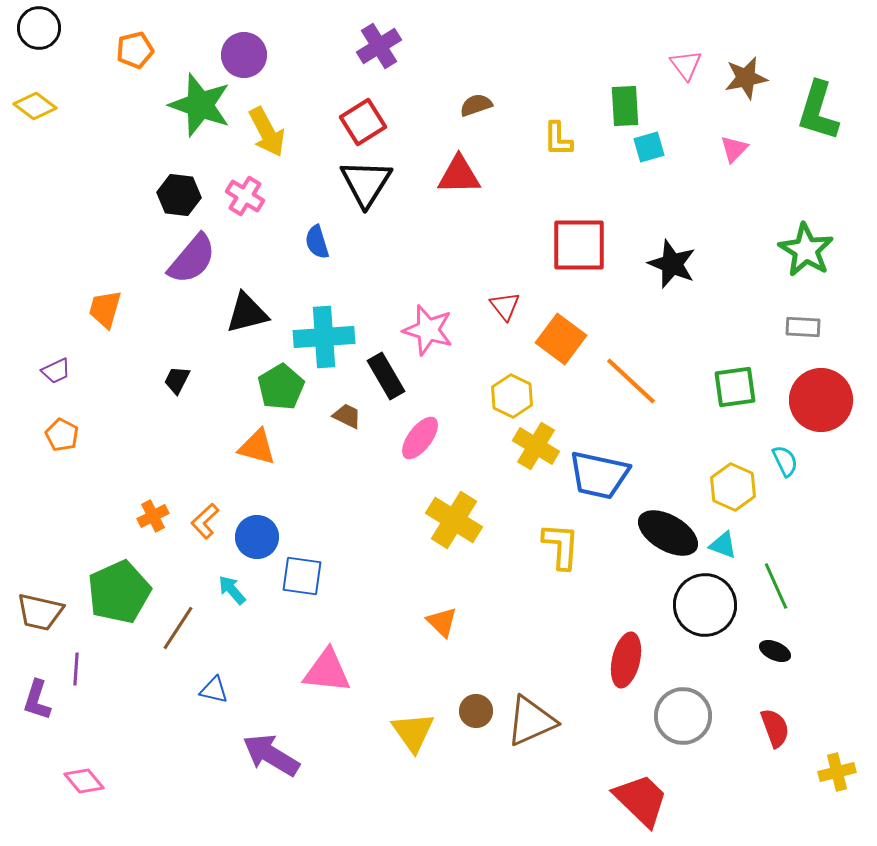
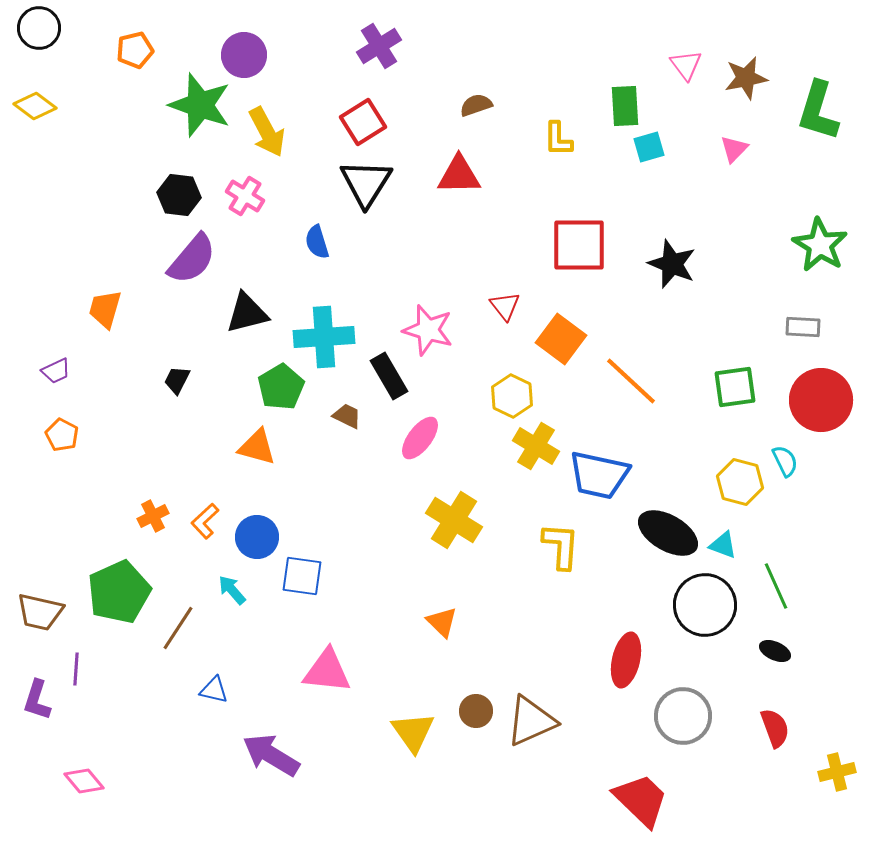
green star at (806, 250): moved 14 px right, 5 px up
black rectangle at (386, 376): moved 3 px right
yellow hexagon at (733, 487): moved 7 px right, 5 px up; rotated 9 degrees counterclockwise
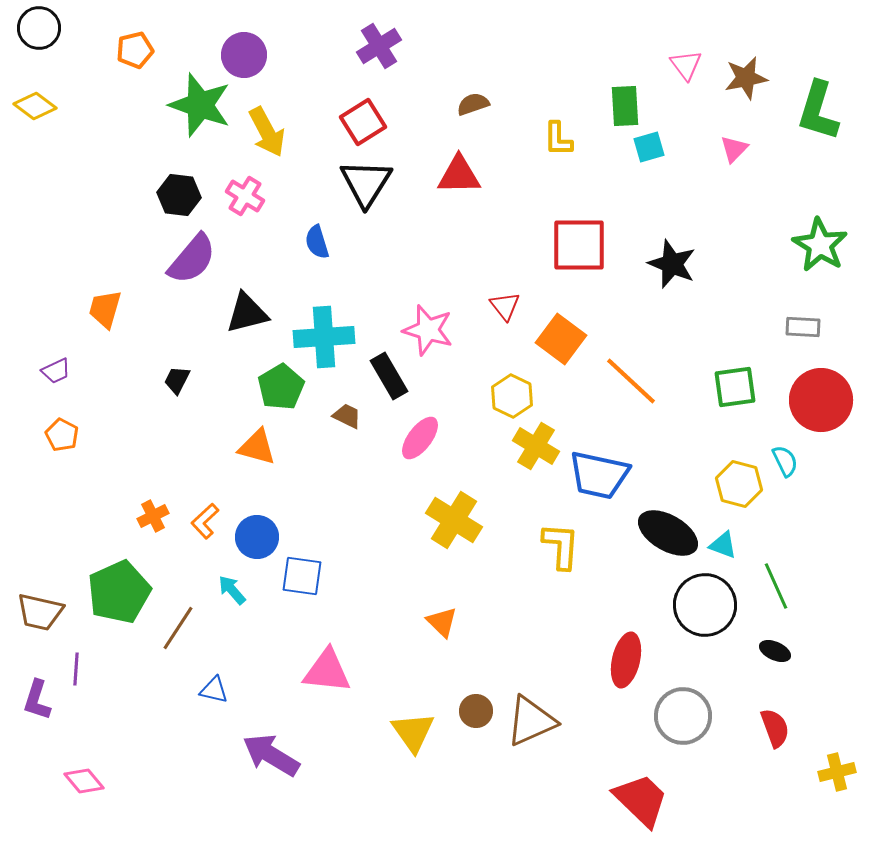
brown semicircle at (476, 105): moved 3 px left, 1 px up
yellow hexagon at (740, 482): moved 1 px left, 2 px down
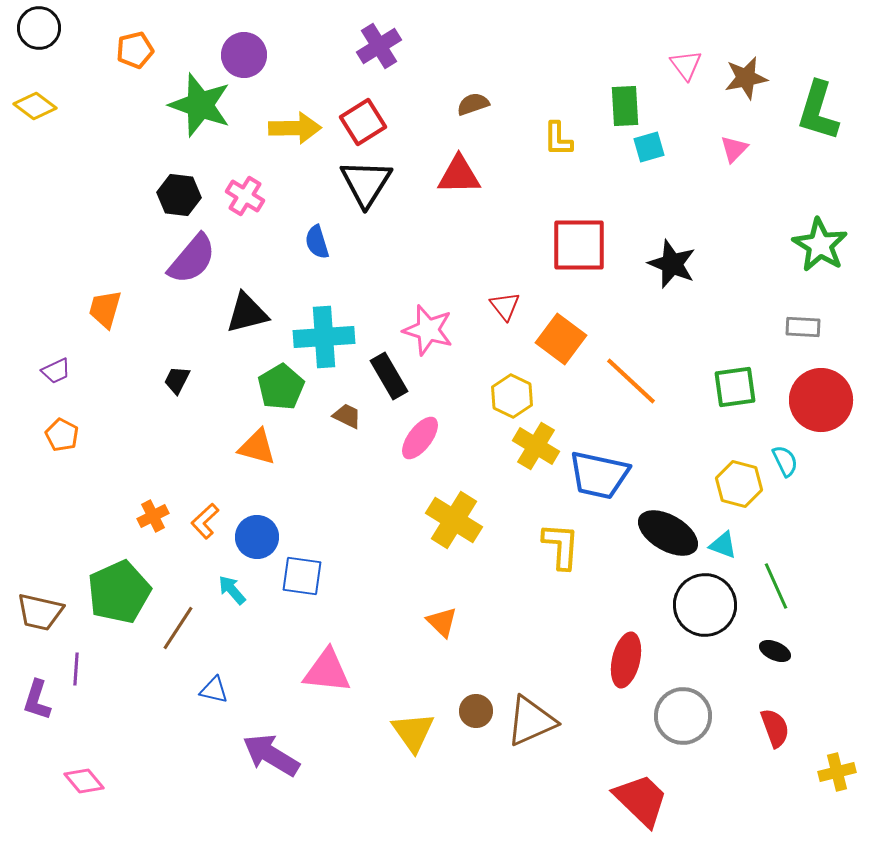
yellow arrow at (267, 132): moved 28 px right, 4 px up; rotated 63 degrees counterclockwise
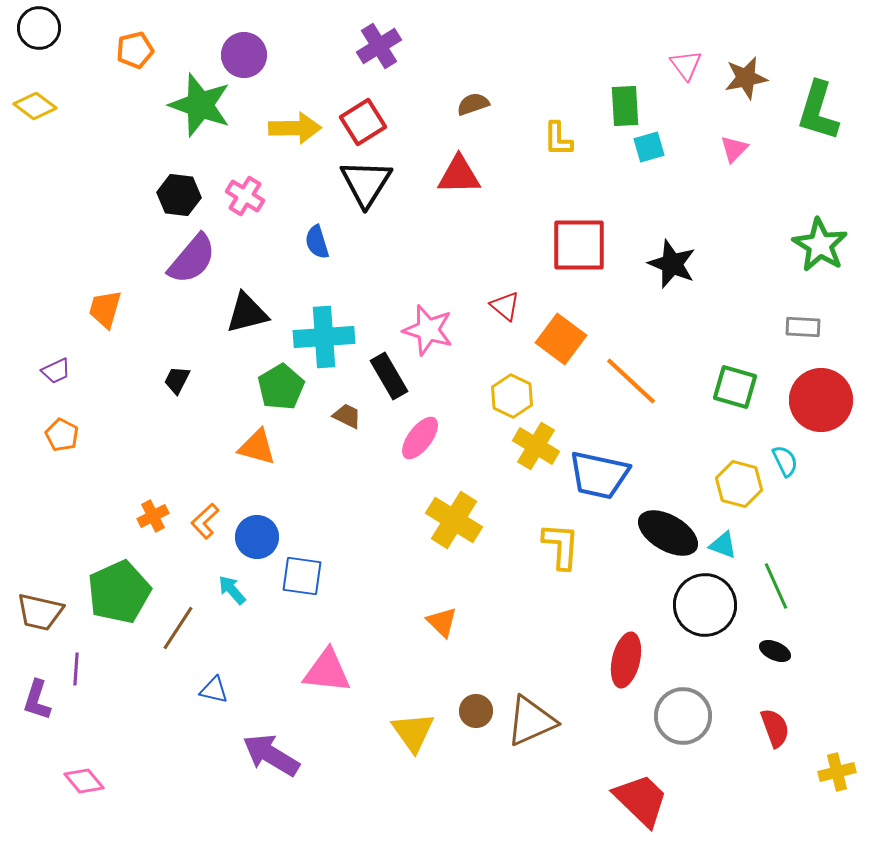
red triangle at (505, 306): rotated 12 degrees counterclockwise
green square at (735, 387): rotated 24 degrees clockwise
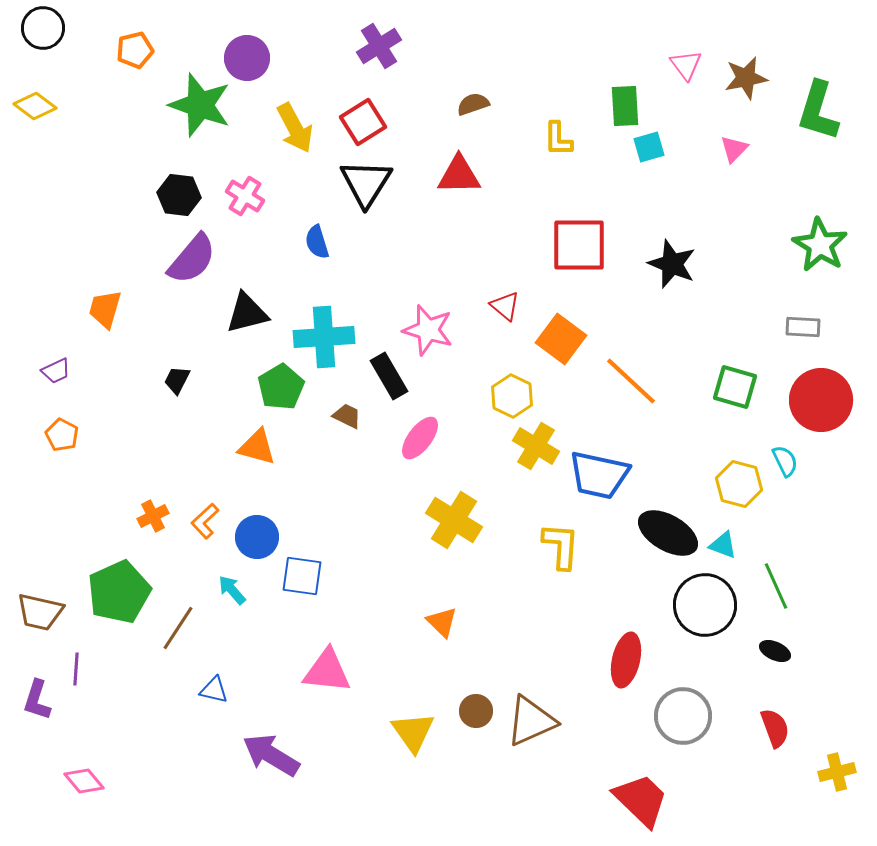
black circle at (39, 28): moved 4 px right
purple circle at (244, 55): moved 3 px right, 3 px down
yellow arrow at (295, 128): rotated 63 degrees clockwise
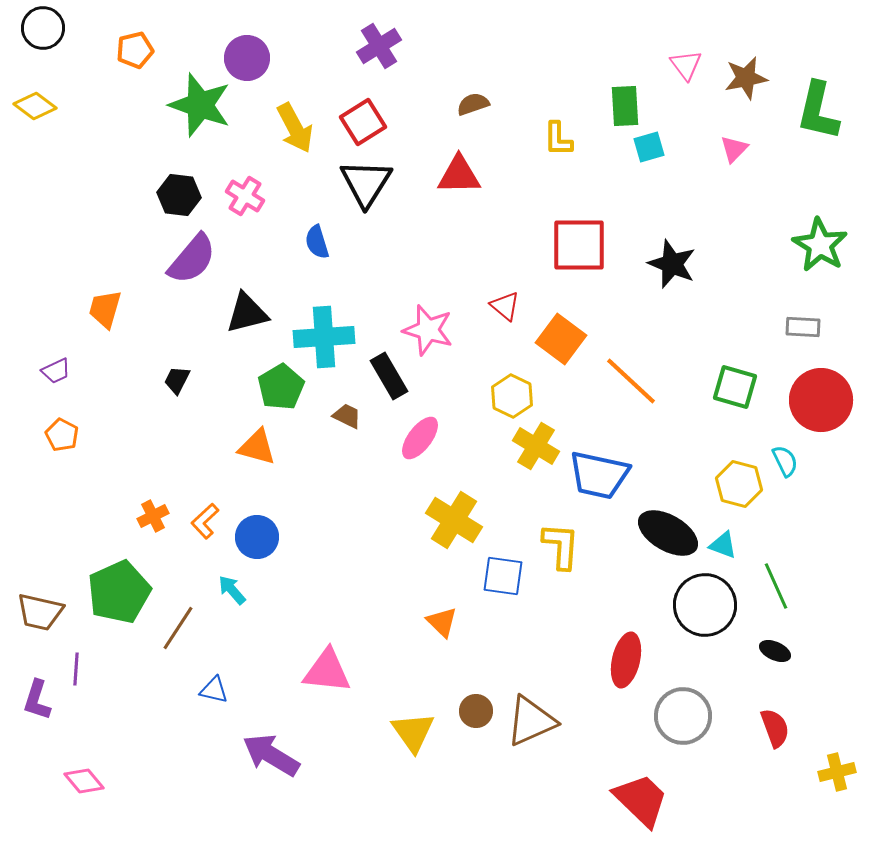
green L-shape at (818, 111): rotated 4 degrees counterclockwise
blue square at (302, 576): moved 201 px right
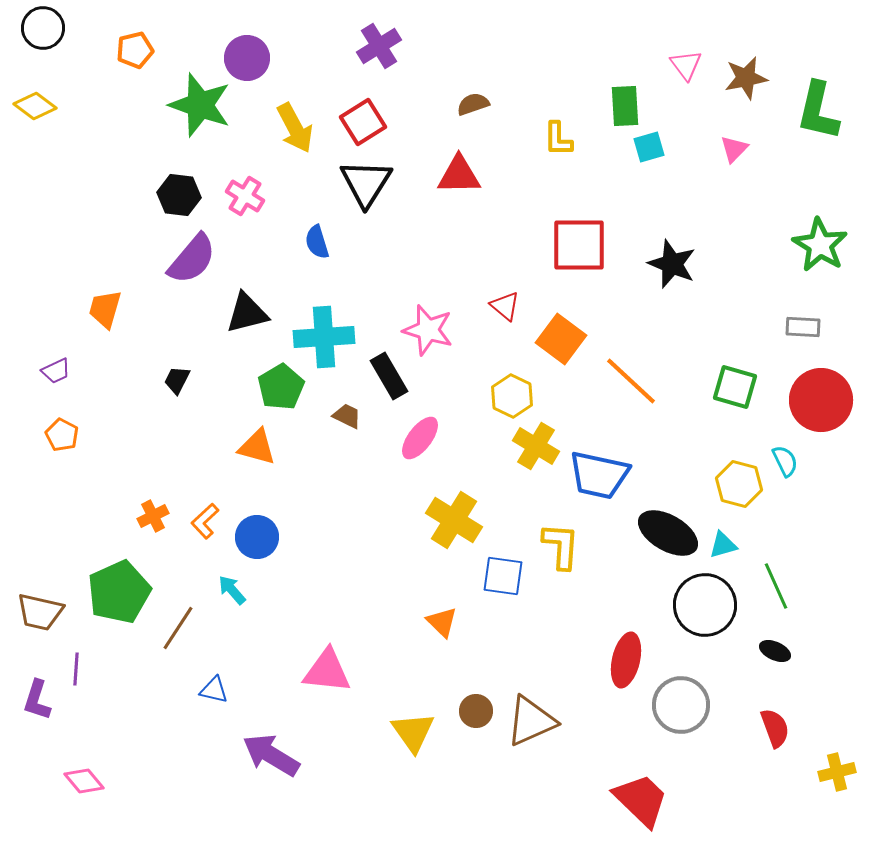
cyan triangle at (723, 545): rotated 36 degrees counterclockwise
gray circle at (683, 716): moved 2 px left, 11 px up
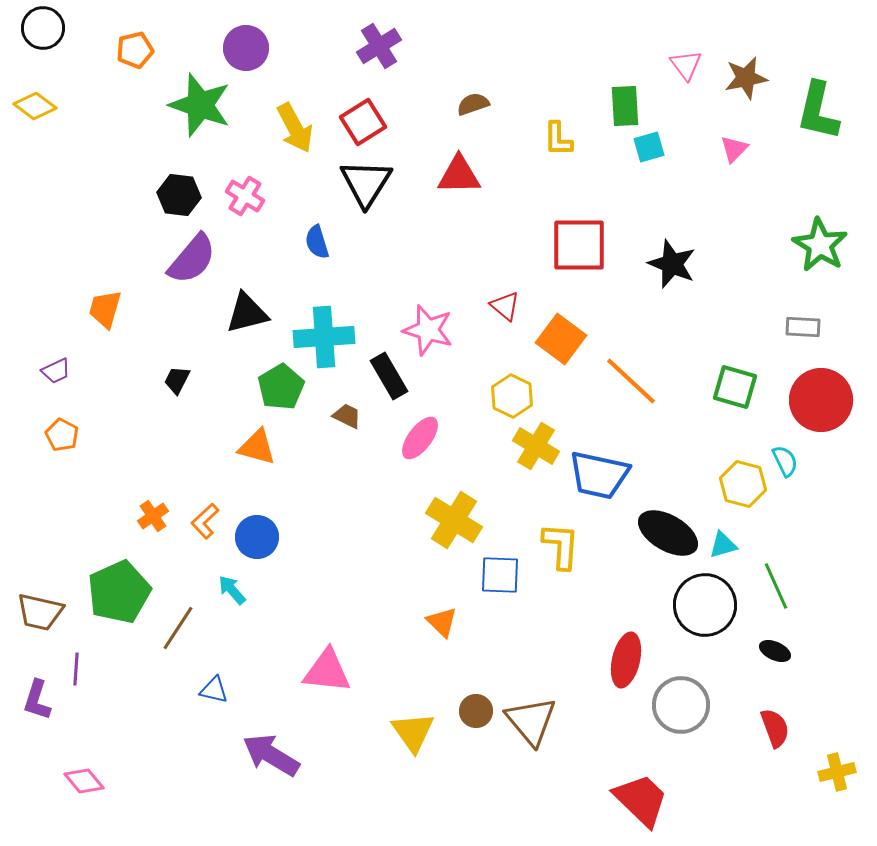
purple circle at (247, 58): moved 1 px left, 10 px up
yellow hexagon at (739, 484): moved 4 px right
orange cross at (153, 516): rotated 8 degrees counterclockwise
blue square at (503, 576): moved 3 px left, 1 px up; rotated 6 degrees counterclockwise
brown triangle at (531, 721): rotated 46 degrees counterclockwise
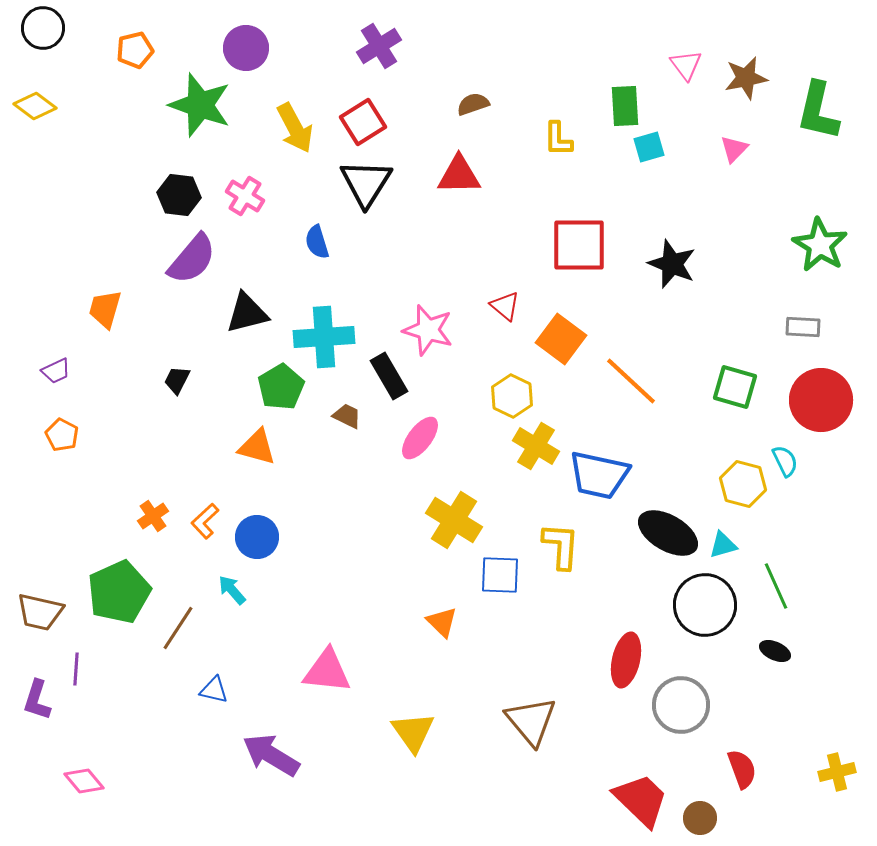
brown circle at (476, 711): moved 224 px right, 107 px down
red semicircle at (775, 728): moved 33 px left, 41 px down
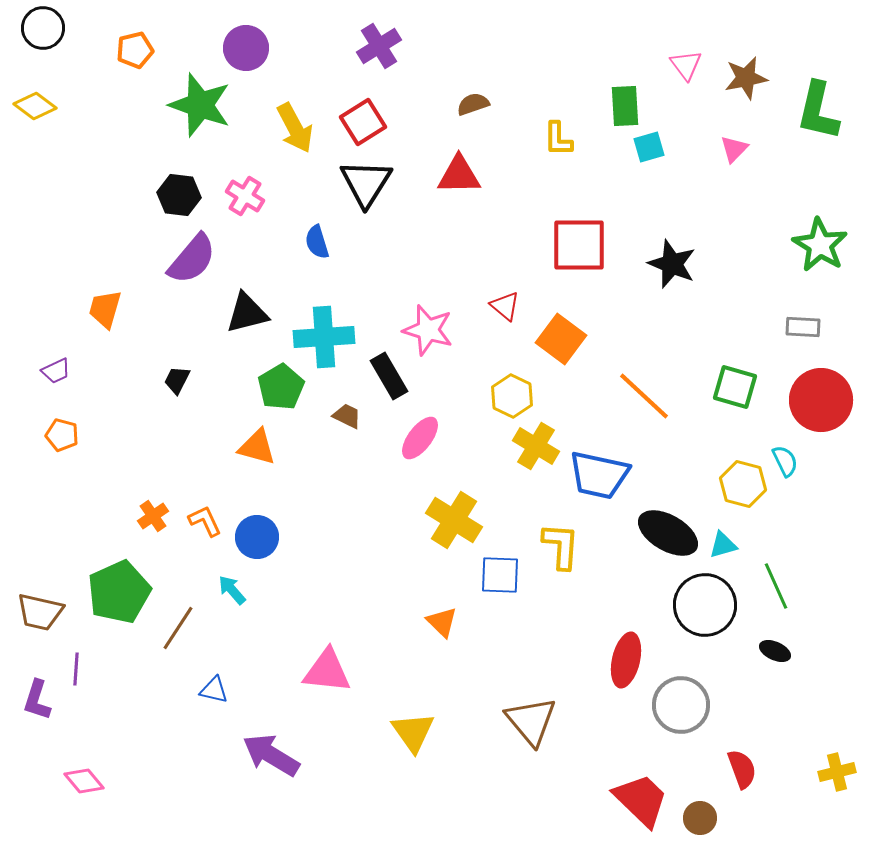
orange line at (631, 381): moved 13 px right, 15 px down
orange pentagon at (62, 435): rotated 12 degrees counterclockwise
orange L-shape at (205, 521): rotated 108 degrees clockwise
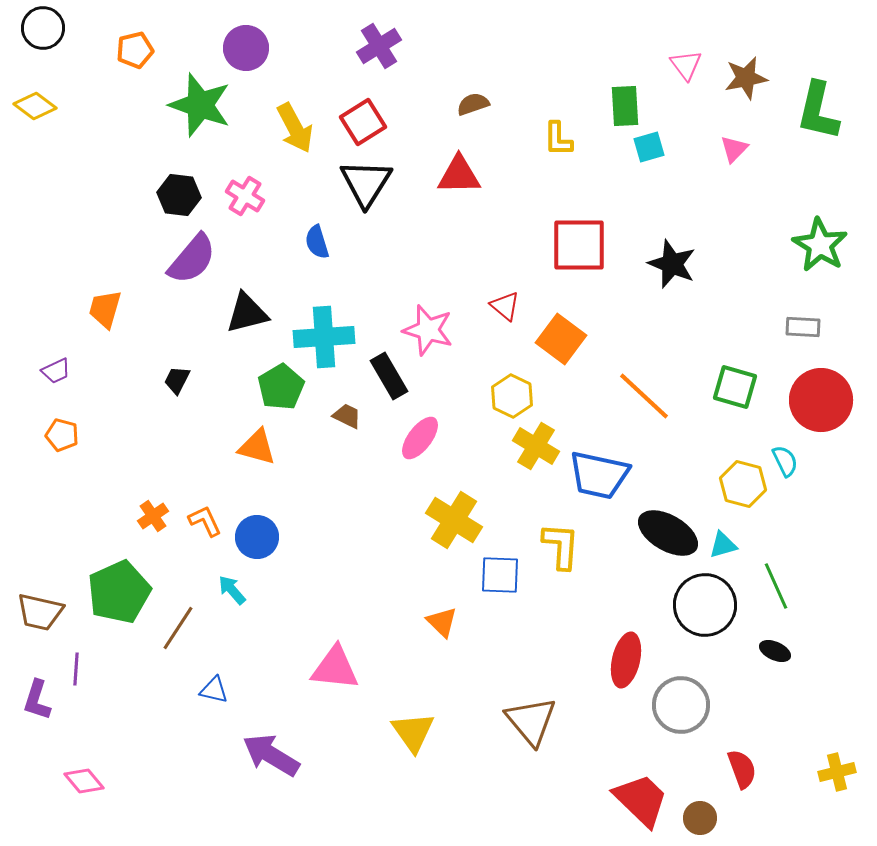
pink triangle at (327, 671): moved 8 px right, 3 px up
